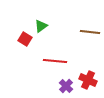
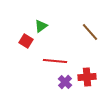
brown line: rotated 42 degrees clockwise
red square: moved 1 px right, 2 px down
red cross: moved 1 px left, 3 px up; rotated 30 degrees counterclockwise
purple cross: moved 1 px left, 4 px up
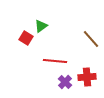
brown line: moved 1 px right, 7 px down
red square: moved 3 px up
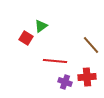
brown line: moved 6 px down
purple cross: rotated 24 degrees counterclockwise
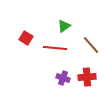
green triangle: moved 23 px right
red line: moved 13 px up
purple cross: moved 2 px left, 4 px up
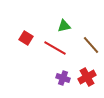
green triangle: rotated 24 degrees clockwise
red line: rotated 25 degrees clockwise
red cross: rotated 24 degrees counterclockwise
